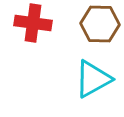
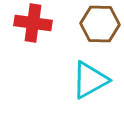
cyan triangle: moved 3 px left, 1 px down
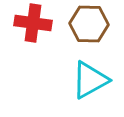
brown hexagon: moved 11 px left
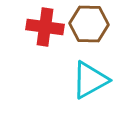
red cross: moved 12 px right, 4 px down
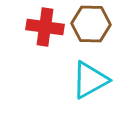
brown hexagon: moved 2 px right
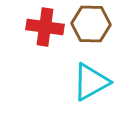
cyan triangle: moved 1 px right, 2 px down
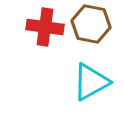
brown hexagon: rotated 9 degrees clockwise
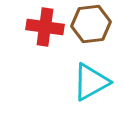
brown hexagon: rotated 18 degrees counterclockwise
